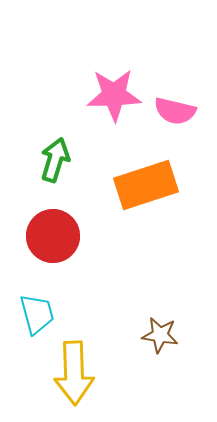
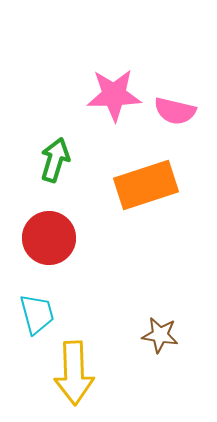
red circle: moved 4 px left, 2 px down
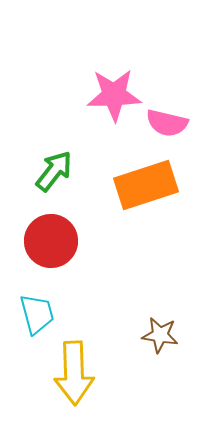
pink semicircle: moved 8 px left, 12 px down
green arrow: moved 1 px left, 11 px down; rotated 21 degrees clockwise
red circle: moved 2 px right, 3 px down
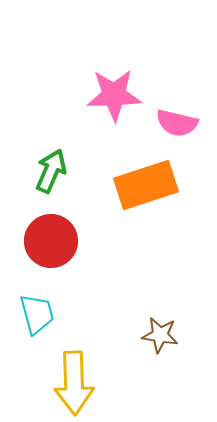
pink semicircle: moved 10 px right
green arrow: moved 3 px left; rotated 15 degrees counterclockwise
yellow arrow: moved 10 px down
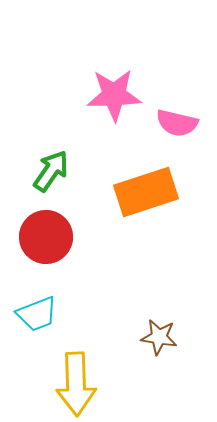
green arrow: rotated 12 degrees clockwise
orange rectangle: moved 7 px down
red circle: moved 5 px left, 4 px up
cyan trapezoid: rotated 84 degrees clockwise
brown star: moved 1 px left, 2 px down
yellow arrow: moved 2 px right, 1 px down
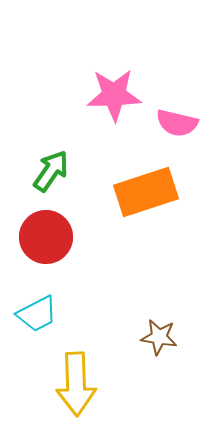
cyan trapezoid: rotated 6 degrees counterclockwise
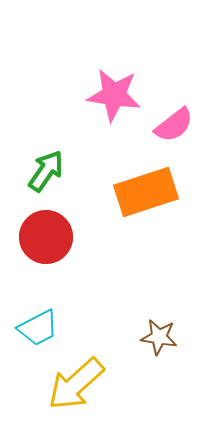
pink star: rotated 10 degrees clockwise
pink semicircle: moved 3 px left, 2 px down; rotated 51 degrees counterclockwise
green arrow: moved 5 px left
cyan trapezoid: moved 1 px right, 14 px down
yellow arrow: rotated 50 degrees clockwise
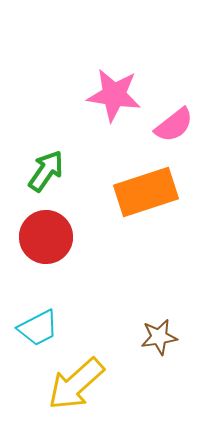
brown star: rotated 18 degrees counterclockwise
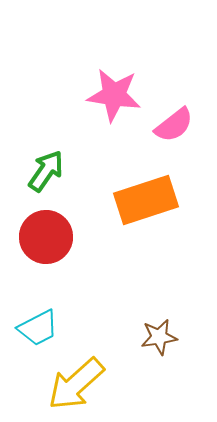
orange rectangle: moved 8 px down
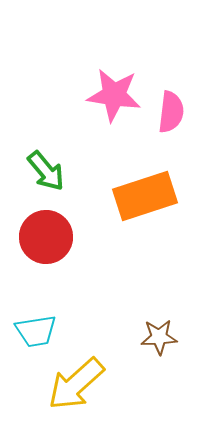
pink semicircle: moved 3 px left, 13 px up; rotated 45 degrees counterclockwise
green arrow: rotated 105 degrees clockwise
orange rectangle: moved 1 px left, 4 px up
cyan trapezoid: moved 2 px left, 3 px down; rotated 18 degrees clockwise
brown star: rotated 6 degrees clockwise
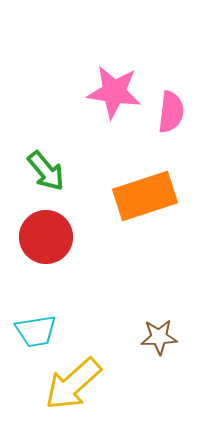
pink star: moved 3 px up
yellow arrow: moved 3 px left
